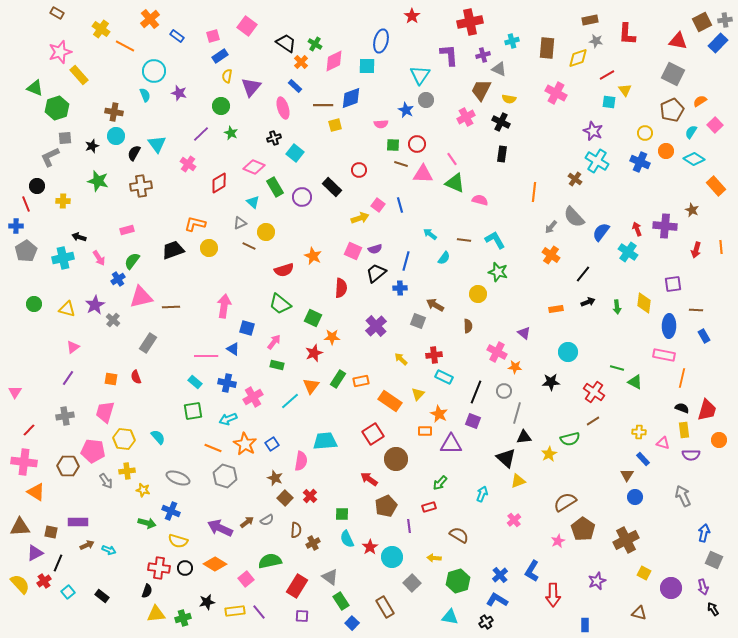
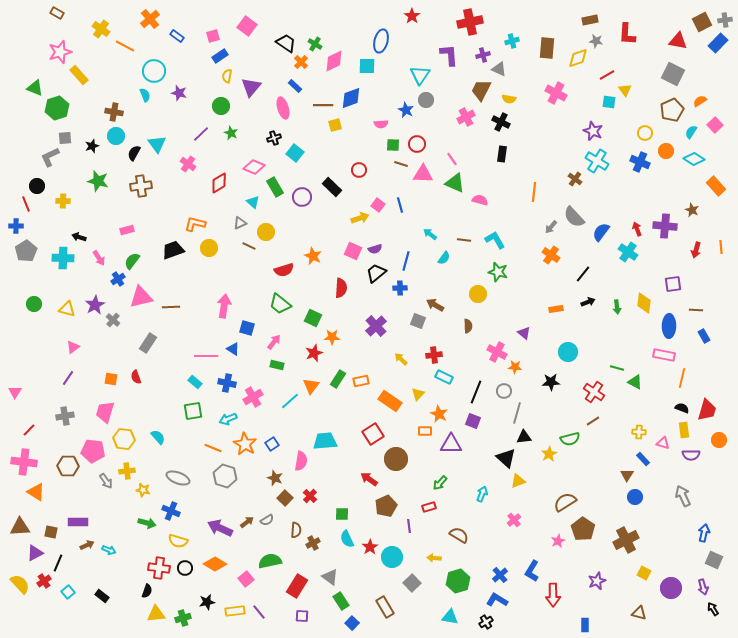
cyan cross at (63, 258): rotated 15 degrees clockwise
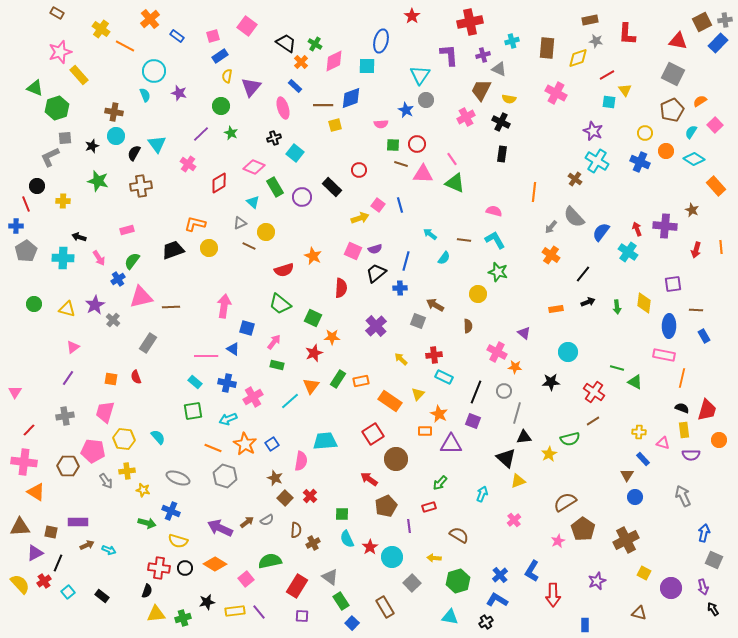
pink semicircle at (480, 200): moved 14 px right, 11 px down
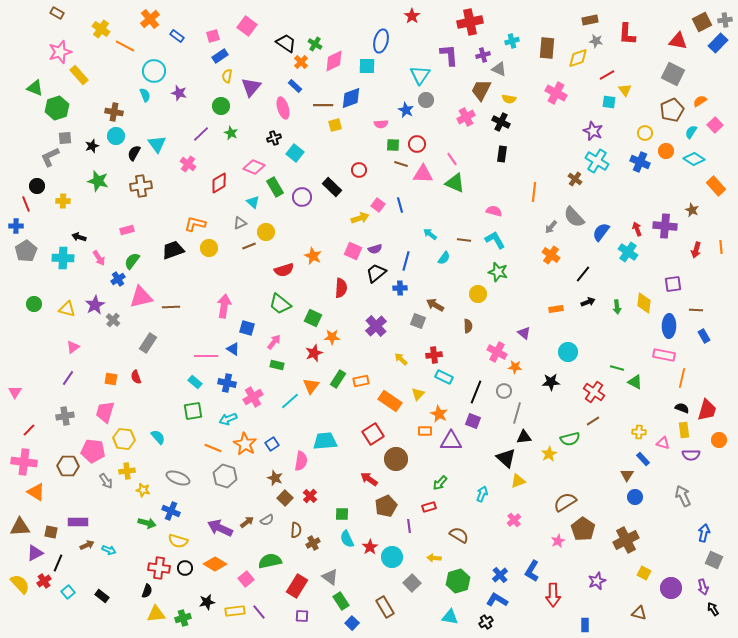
brown line at (249, 246): rotated 48 degrees counterclockwise
purple triangle at (451, 444): moved 3 px up
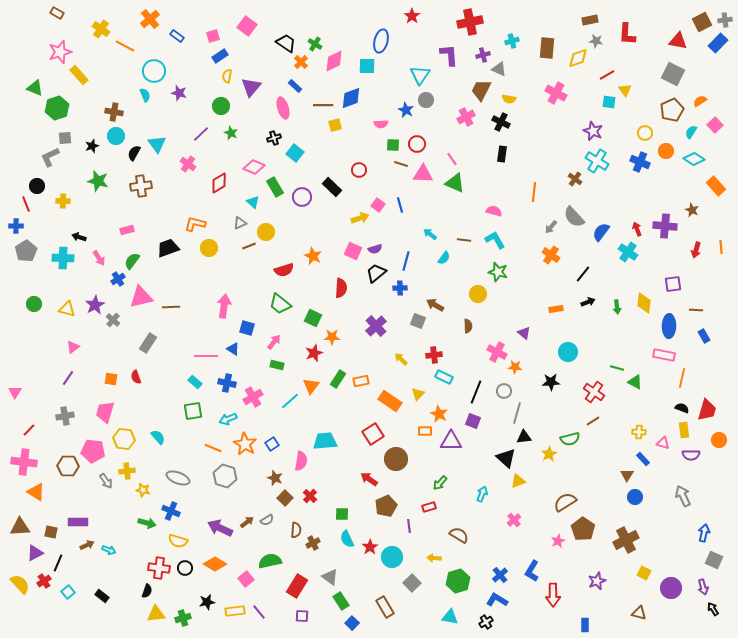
black trapezoid at (173, 250): moved 5 px left, 2 px up
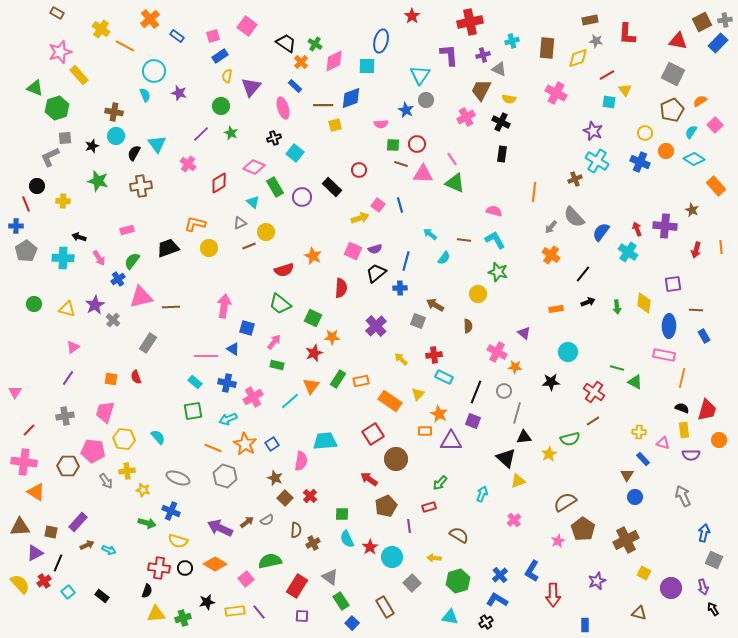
brown cross at (575, 179): rotated 32 degrees clockwise
purple rectangle at (78, 522): rotated 48 degrees counterclockwise
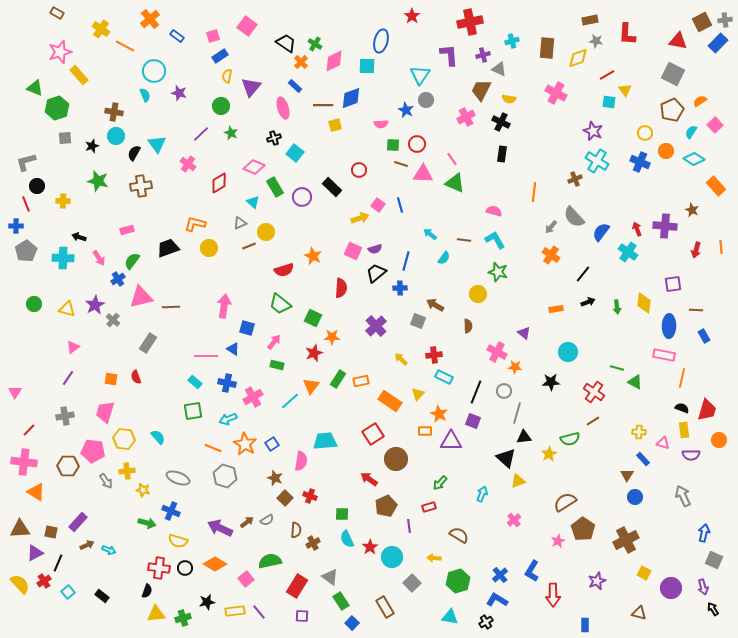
gray L-shape at (50, 157): moved 24 px left, 5 px down; rotated 10 degrees clockwise
red cross at (310, 496): rotated 24 degrees counterclockwise
brown triangle at (20, 527): moved 2 px down
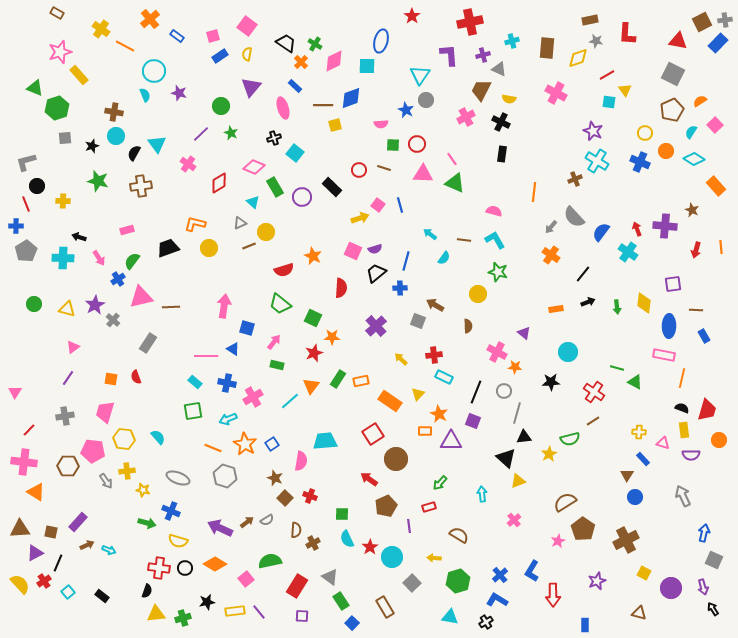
yellow semicircle at (227, 76): moved 20 px right, 22 px up
brown line at (401, 164): moved 17 px left, 4 px down
cyan arrow at (482, 494): rotated 28 degrees counterclockwise
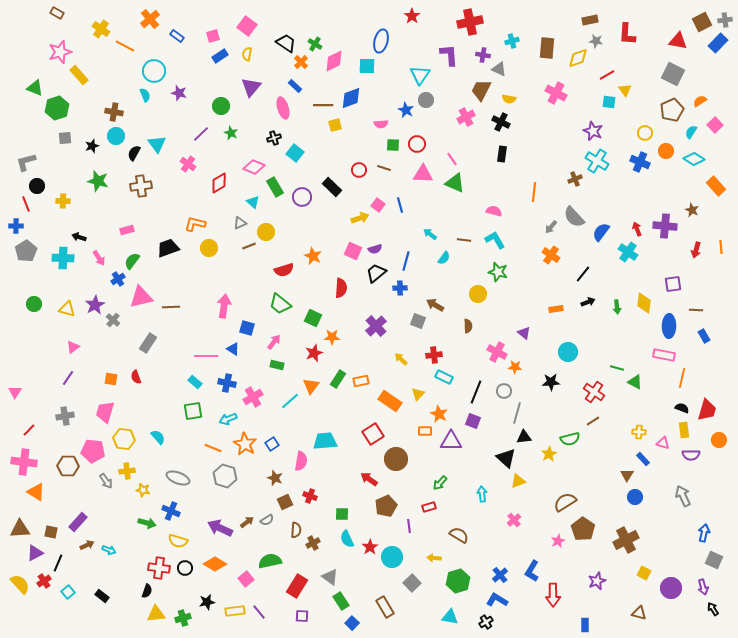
purple cross at (483, 55): rotated 24 degrees clockwise
brown square at (285, 498): moved 4 px down; rotated 21 degrees clockwise
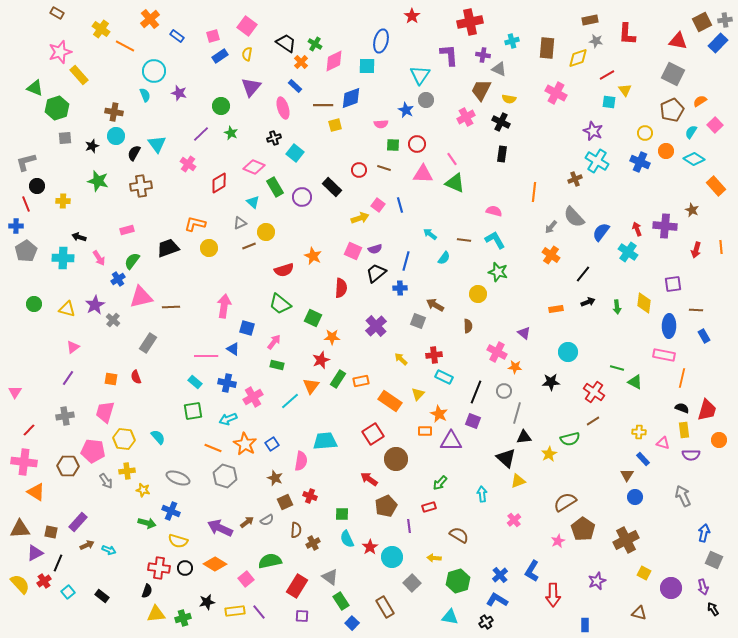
red star at (314, 353): moved 7 px right, 7 px down
